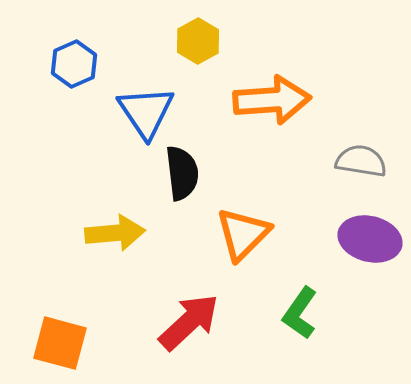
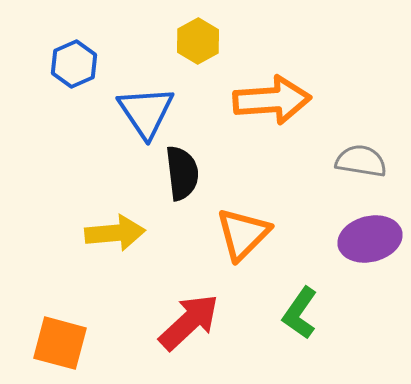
purple ellipse: rotated 28 degrees counterclockwise
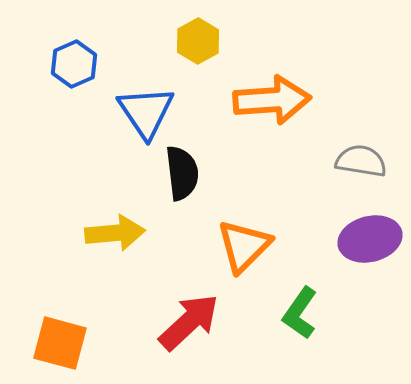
orange triangle: moved 1 px right, 12 px down
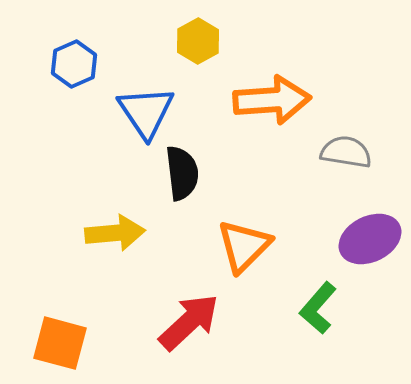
gray semicircle: moved 15 px left, 9 px up
purple ellipse: rotated 12 degrees counterclockwise
green L-shape: moved 18 px right, 5 px up; rotated 6 degrees clockwise
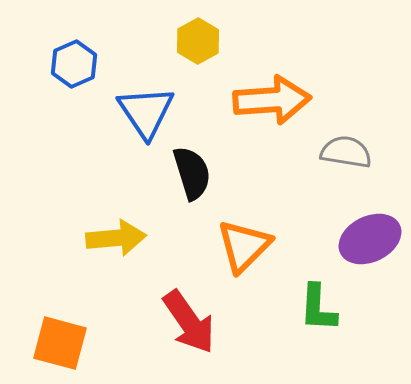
black semicircle: moved 10 px right; rotated 10 degrees counterclockwise
yellow arrow: moved 1 px right, 5 px down
green L-shape: rotated 38 degrees counterclockwise
red arrow: rotated 98 degrees clockwise
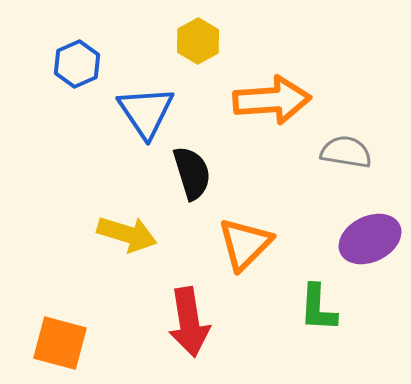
blue hexagon: moved 3 px right
yellow arrow: moved 11 px right, 4 px up; rotated 22 degrees clockwise
orange triangle: moved 1 px right, 2 px up
red arrow: rotated 26 degrees clockwise
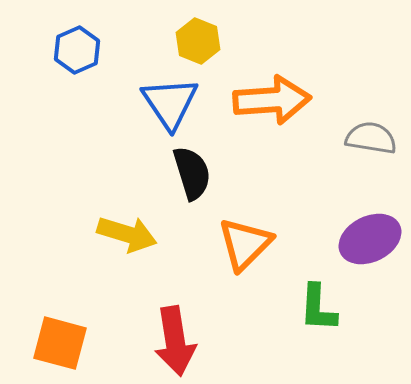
yellow hexagon: rotated 9 degrees counterclockwise
blue hexagon: moved 14 px up
blue triangle: moved 24 px right, 9 px up
gray semicircle: moved 25 px right, 14 px up
red arrow: moved 14 px left, 19 px down
